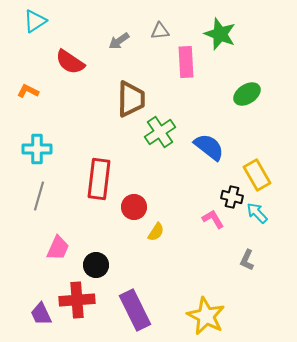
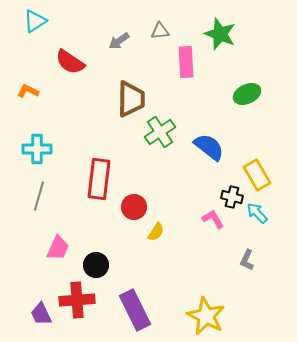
green ellipse: rotated 8 degrees clockwise
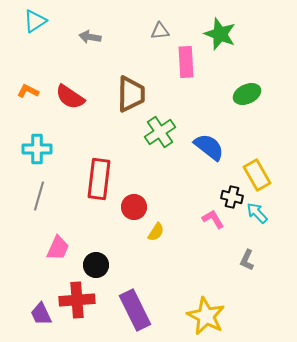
gray arrow: moved 29 px left, 4 px up; rotated 45 degrees clockwise
red semicircle: moved 35 px down
brown trapezoid: moved 5 px up
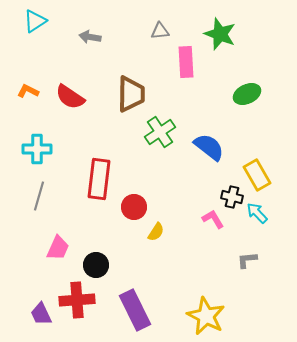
gray L-shape: rotated 60 degrees clockwise
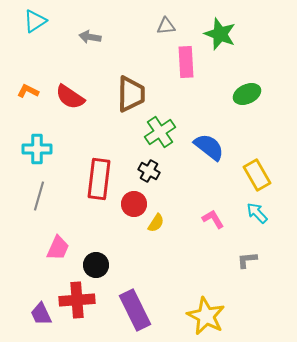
gray triangle: moved 6 px right, 5 px up
black cross: moved 83 px left, 26 px up; rotated 15 degrees clockwise
red circle: moved 3 px up
yellow semicircle: moved 9 px up
